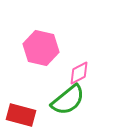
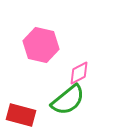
pink hexagon: moved 3 px up
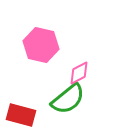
green semicircle: moved 1 px up
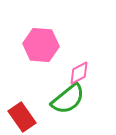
pink hexagon: rotated 8 degrees counterclockwise
red rectangle: moved 1 px right, 2 px down; rotated 40 degrees clockwise
